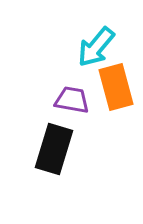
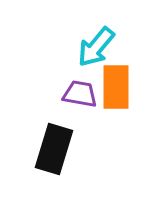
orange rectangle: rotated 15 degrees clockwise
purple trapezoid: moved 8 px right, 6 px up
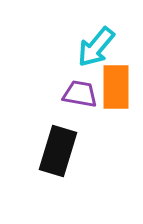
black rectangle: moved 4 px right, 2 px down
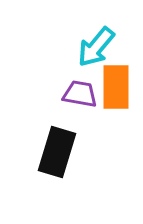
black rectangle: moved 1 px left, 1 px down
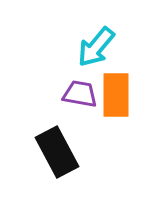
orange rectangle: moved 8 px down
black rectangle: rotated 45 degrees counterclockwise
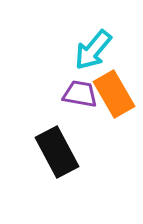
cyan arrow: moved 3 px left, 3 px down
orange rectangle: moved 2 px left, 1 px up; rotated 30 degrees counterclockwise
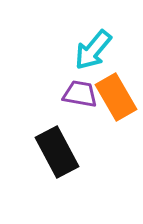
orange rectangle: moved 2 px right, 3 px down
